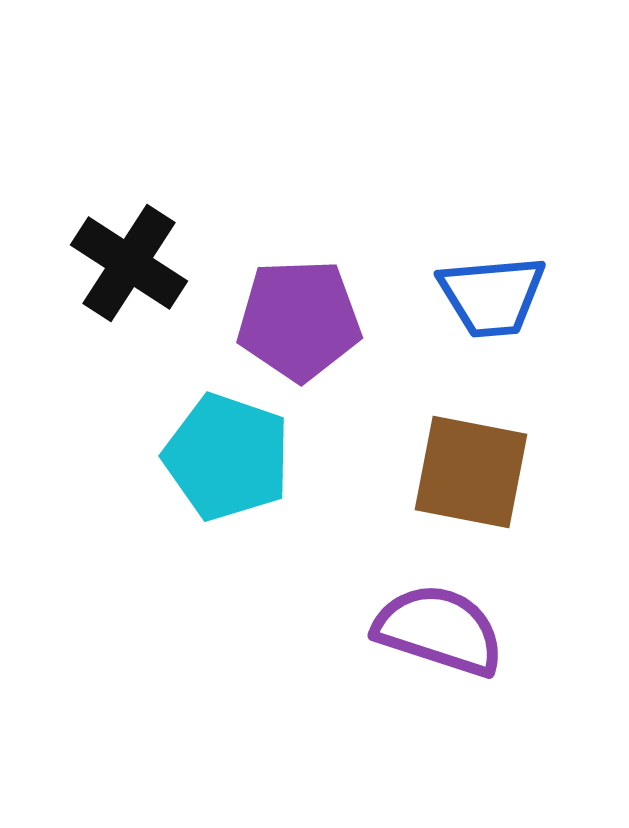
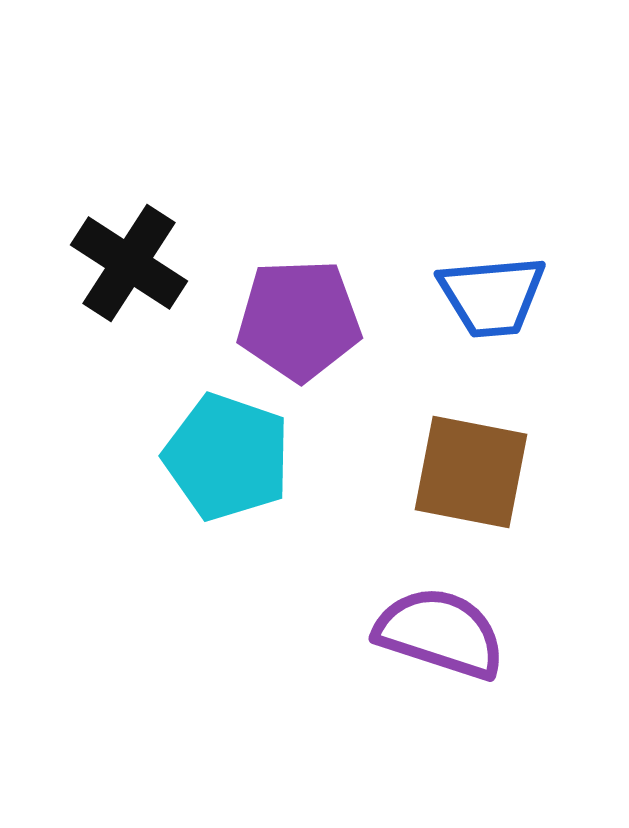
purple semicircle: moved 1 px right, 3 px down
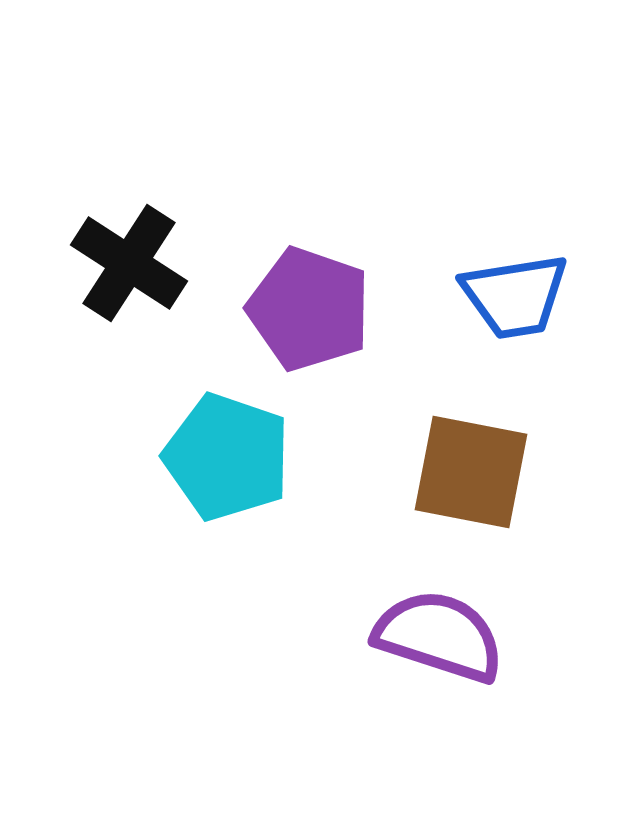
blue trapezoid: moved 23 px right; rotated 4 degrees counterclockwise
purple pentagon: moved 10 px right, 11 px up; rotated 21 degrees clockwise
purple semicircle: moved 1 px left, 3 px down
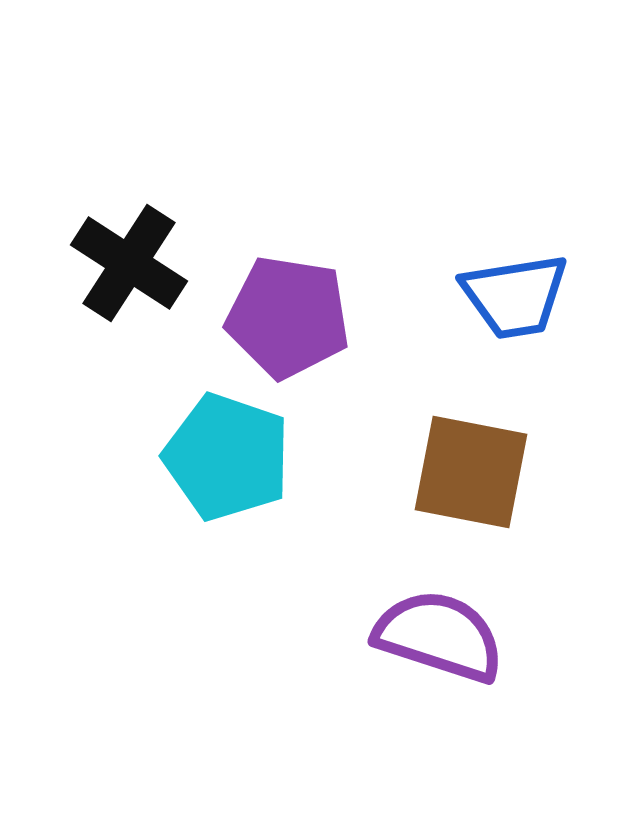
purple pentagon: moved 21 px left, 8 px down; rotated 10 degrees counterclockwise
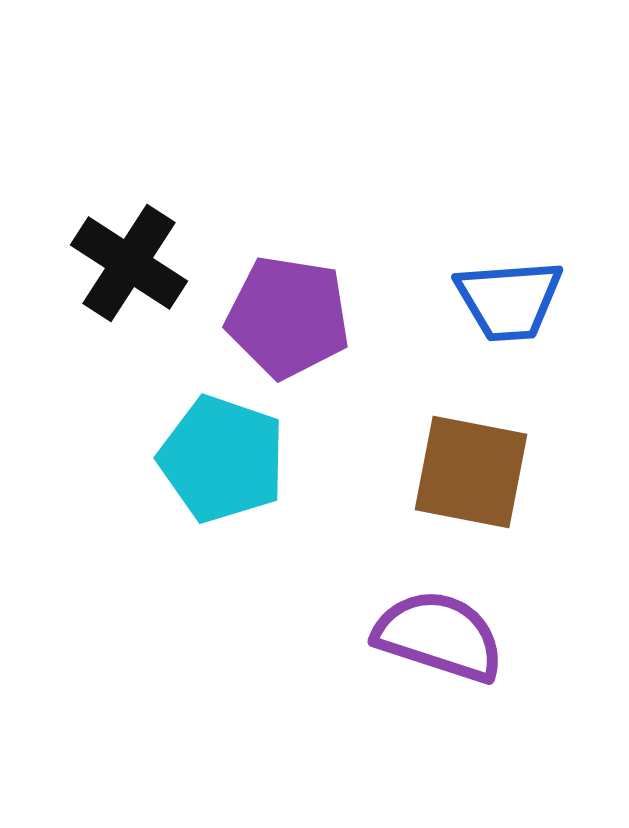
blue trapezoid: moved 6 px left, 4 px down; rotated 5 degrees clockwise
cyan pentagon: moved 5 px left, 2 px down
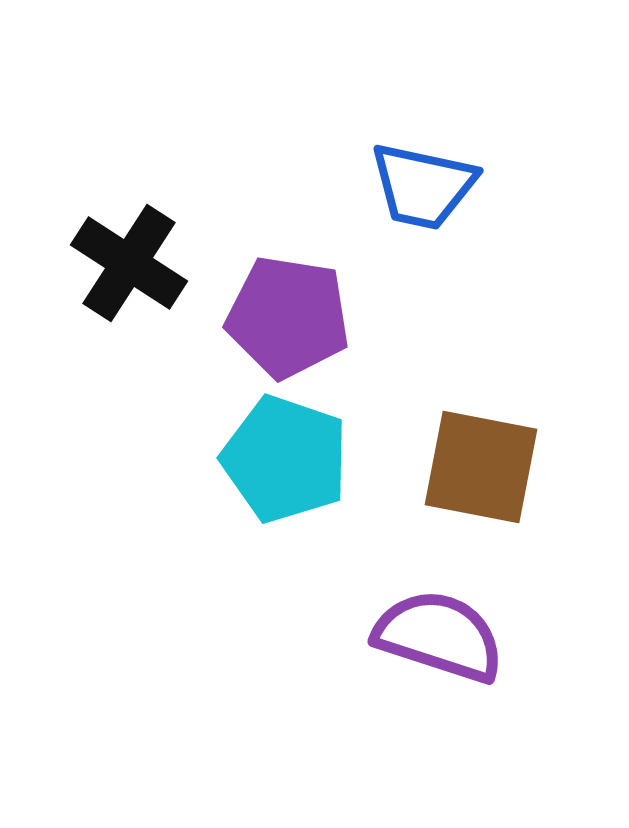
blue trapezoid: moved 86 px left, 114 px up; rotated 16 degrees clockwise
cyan pentagon: moved 63 px right
brown square: moved 10 px right, 5 px up
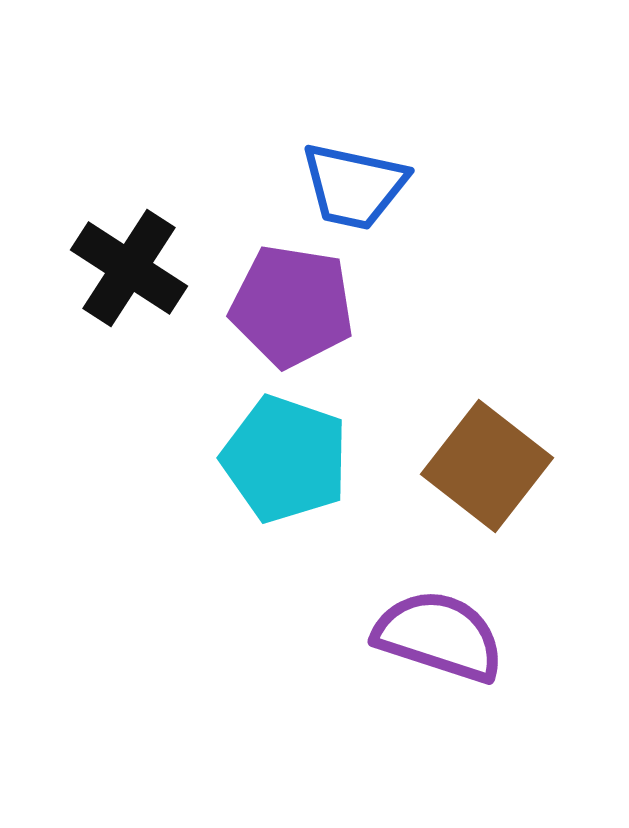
blue trapezoid: moved 69 px left
black cross: moved 5 px down
purple pentagon: moved 4 px right, 11 px up
brown square: moved 6 px right, 1 px up; rotated 27 degrees clockwise
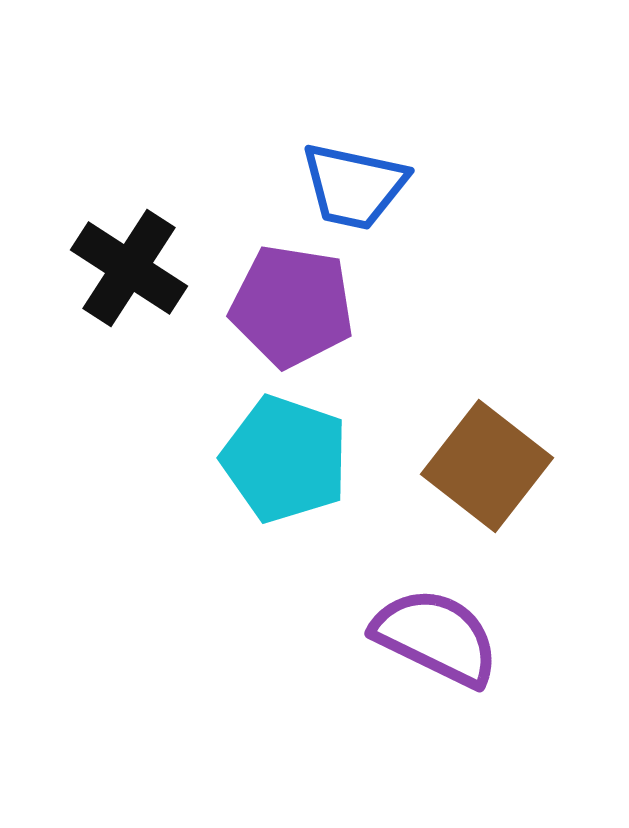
purple semicircle: moved 3 px left, 1 px down; rotated 8 degrees clockwise
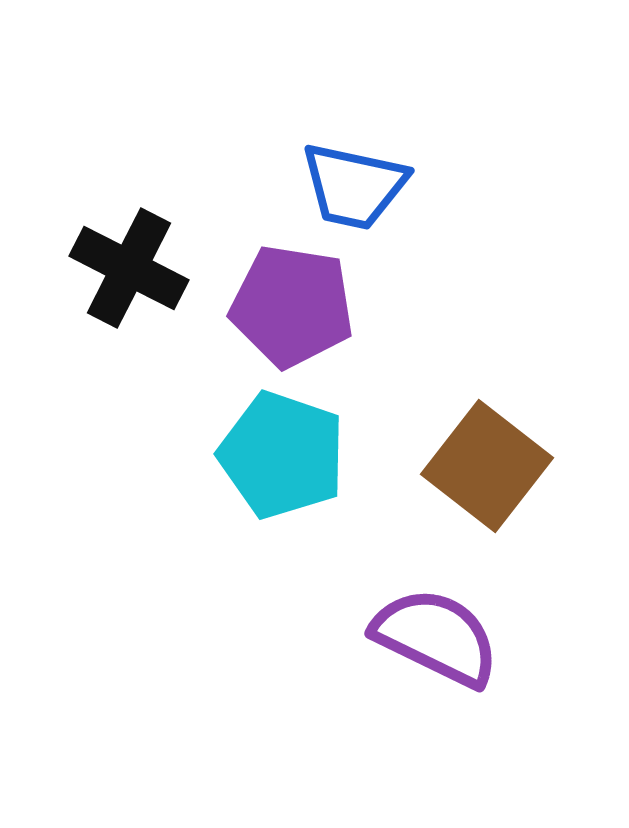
black cross: rotated 6 degrees counterclockwise
cyan pentagon: moved 3 px left, 4 px up
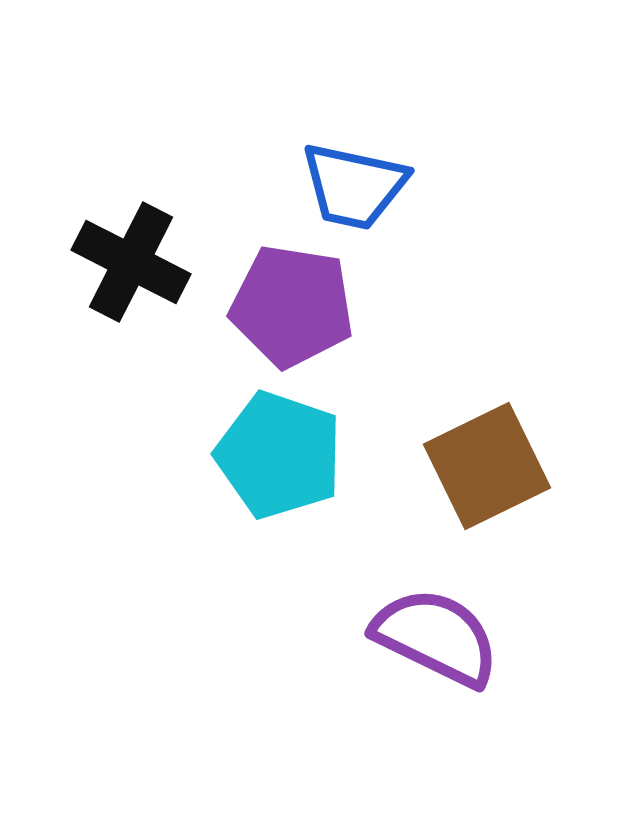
black cross: moved 2 px right, 6 px up
cyan pentagon: moved 3 px left
brown square: rotated 26 degrees clockwise
